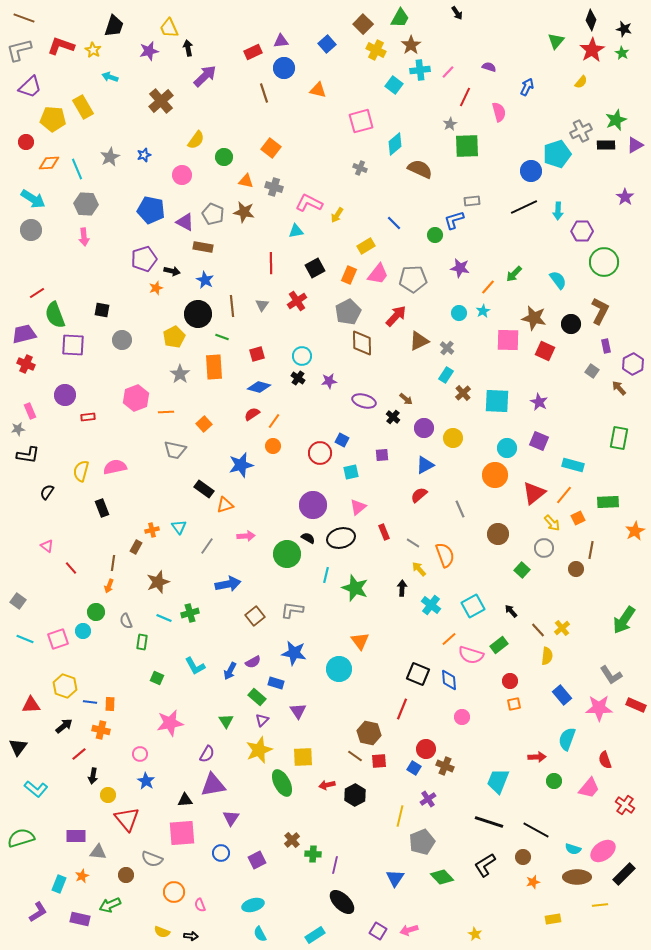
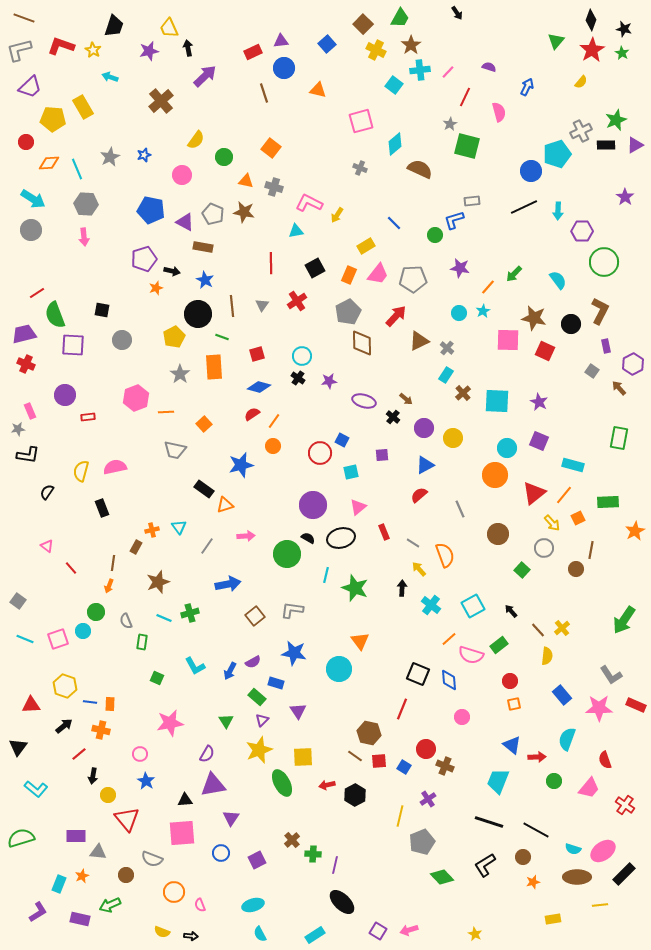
green square at (467, 146): rotated 16 degrees clockwise
blue square at (414, 768): moved 10 px left, 1 px up
blue triangle at (395, 878): moved 117 px right, 133 px up; rotated 24 degrees counterclockwise
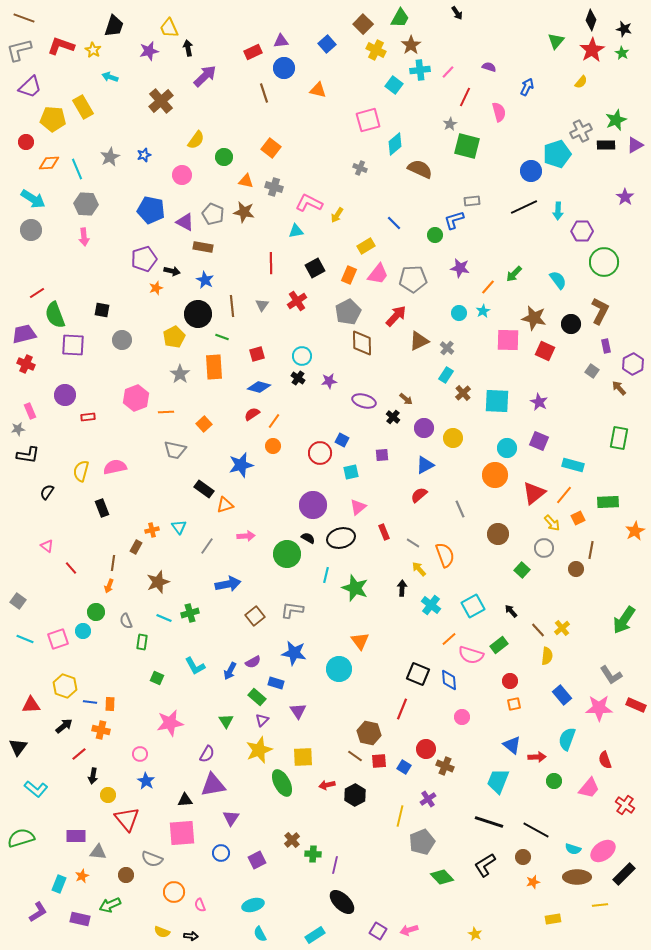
pink square at (361, 121): moved 7 px right, 1 px up
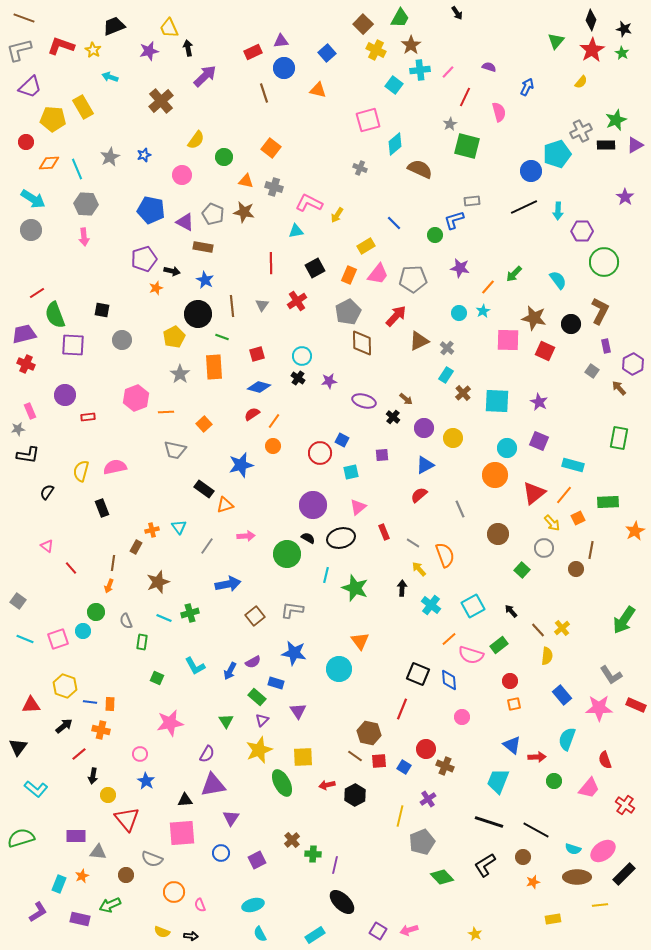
black trapezoid at (114, 26): rotated 130 degrees counterclockwise
blue square at (327, 44): moved 9 px down
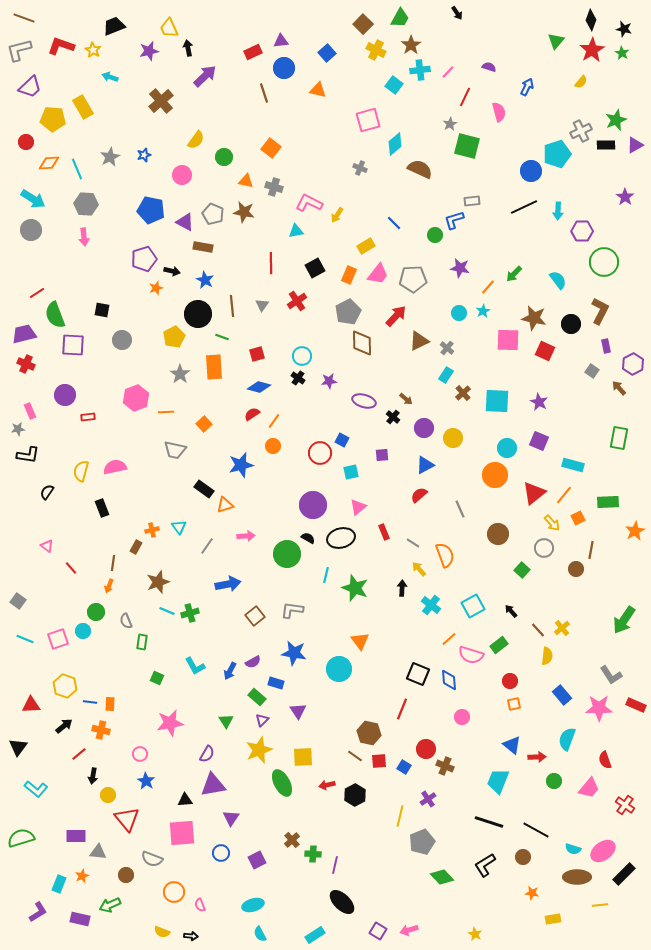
cyan line at (164, 618): moved 3 px right, 7 px up
orange star at (533, 882): moved 1 px left, 11 px down; rotated 24 degrees clockwise
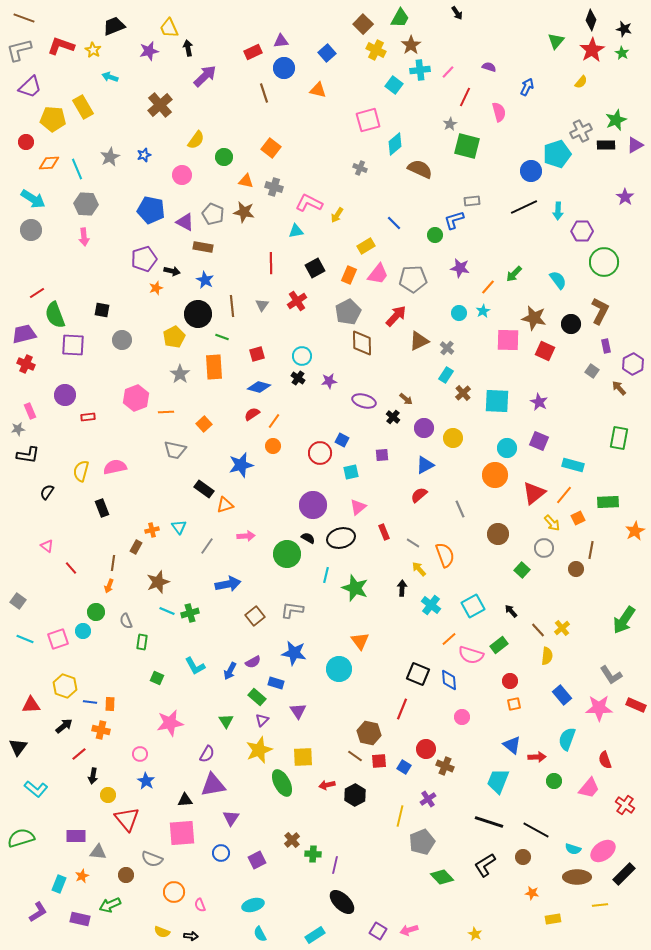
brown cross at (161, 101): moved 1 px left, 4 px down
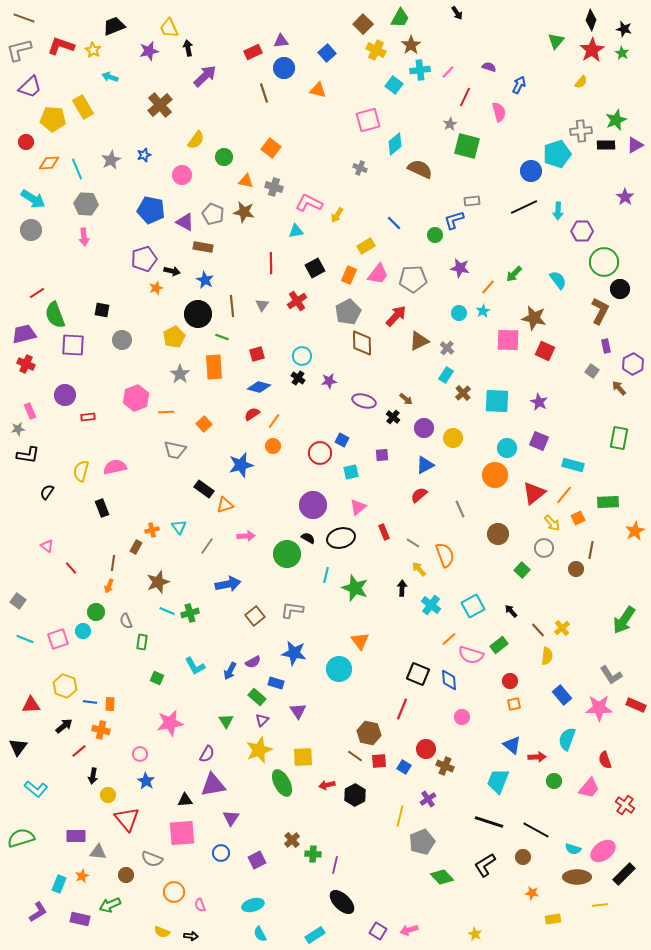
blue arrow at (527, 87): moved 8 px left, 2 px up
gray cross at (581, 131): rotated 20 degrees clockwise
gray star at (110, 157): moved 1 px right, 3 px down
black circle at (571, 324): moved 49 px right, 35 px up
red line at (79, 754): moved 3 px up
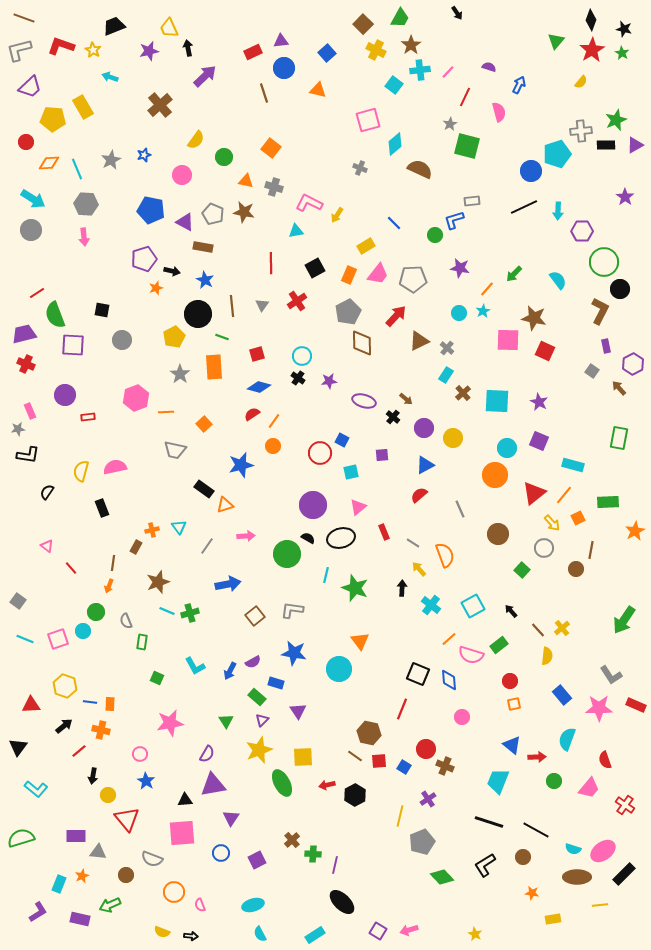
orange line at (488, 287): moved 1 px left, 2 px down
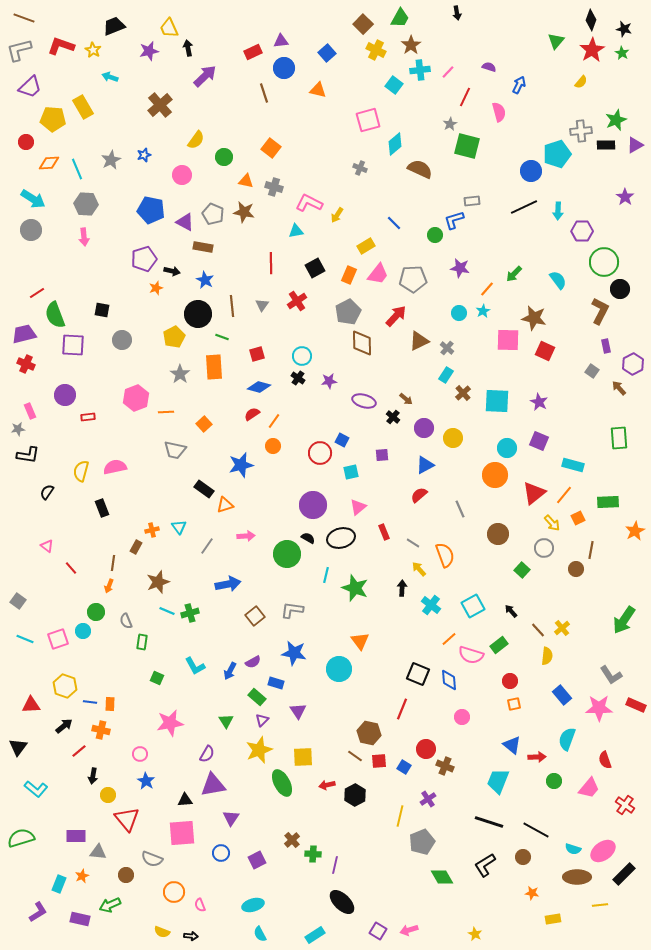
black arrow at (457, 13): rotated 24 degrees clockwise
green rectangle at (619, 438): rotated 15 degrees counterclockwise
green diamond at (442, 877): rotated 15 degrees clockwise
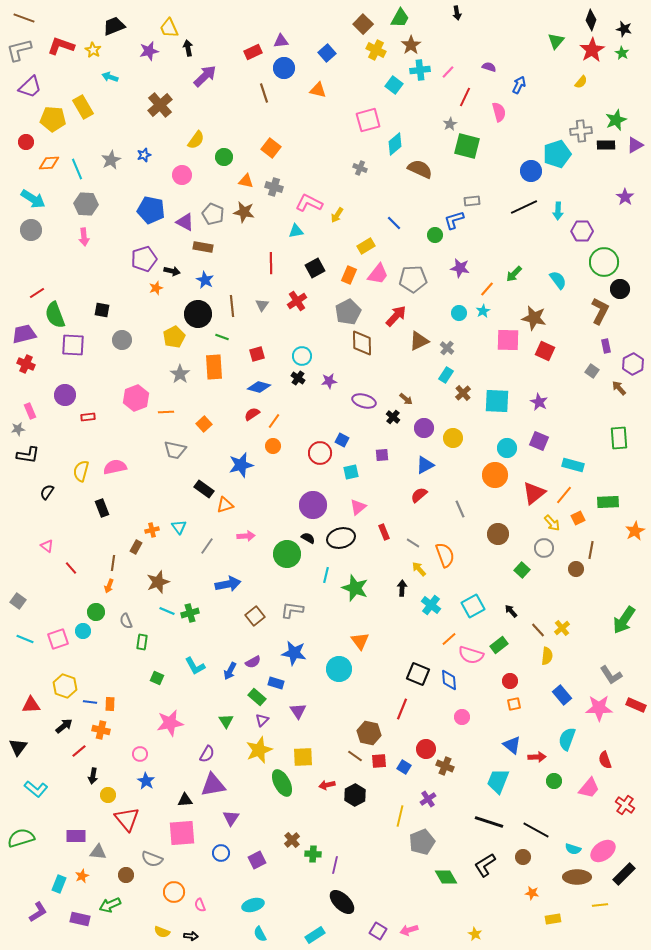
green diamond at (442, 877): moved 4 px right
